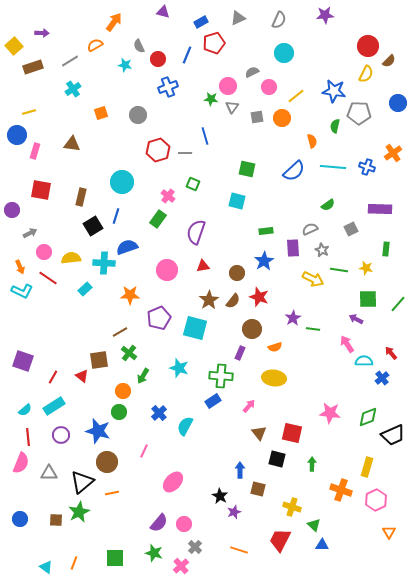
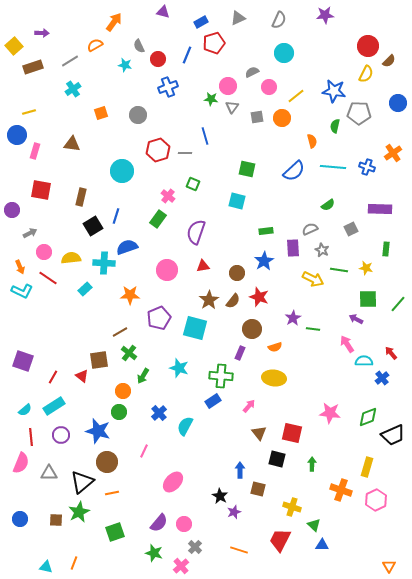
cyan circle at (122, 182): moved 11 px up
red line at (28, 437): moved 3 px right
orange triangle at (389, 532): moved 34 px down
green square at (115, 558): moved 26 px up; rotated 18 degrees counterclockwise
cyan triangle at (46, 567): rotated 24 degrees counterclockwise
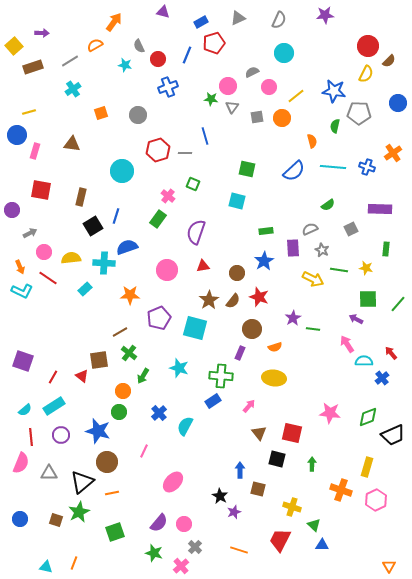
brown square at (56, 520): rotated 16 degrees clockwise
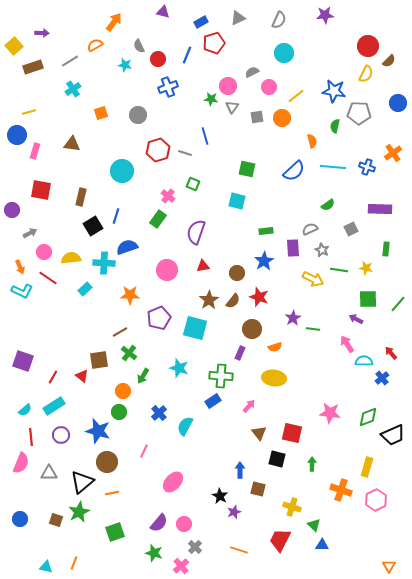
gray line at (185, 153): rotated 16 degrees clockwise
